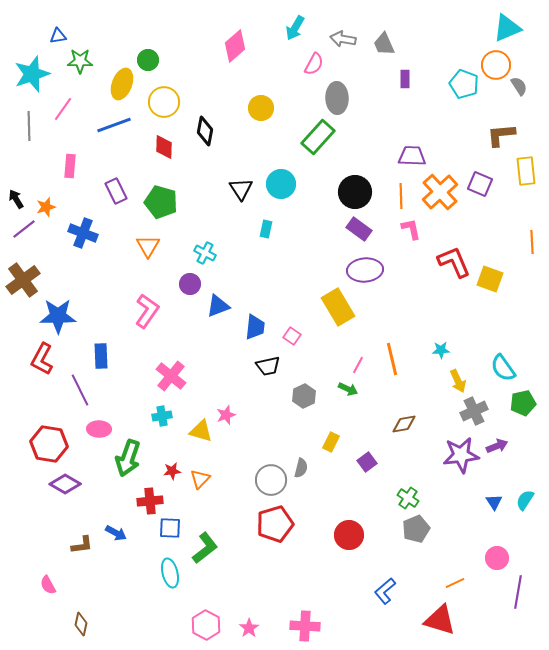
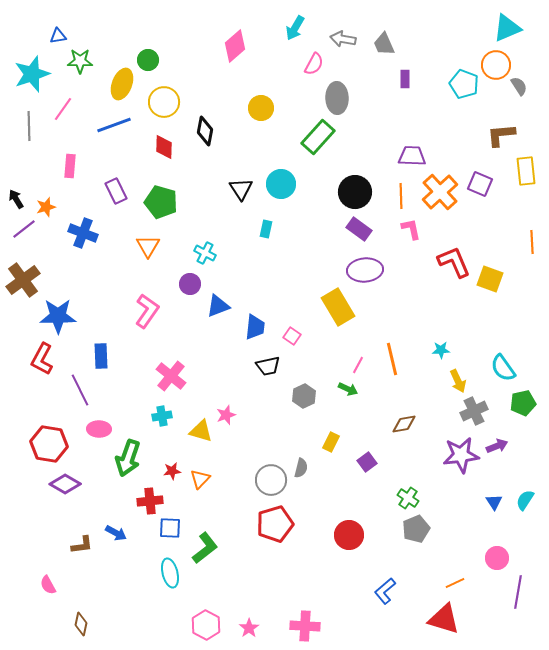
red triangle at (440, 620): moved 4 px right, 1 px up
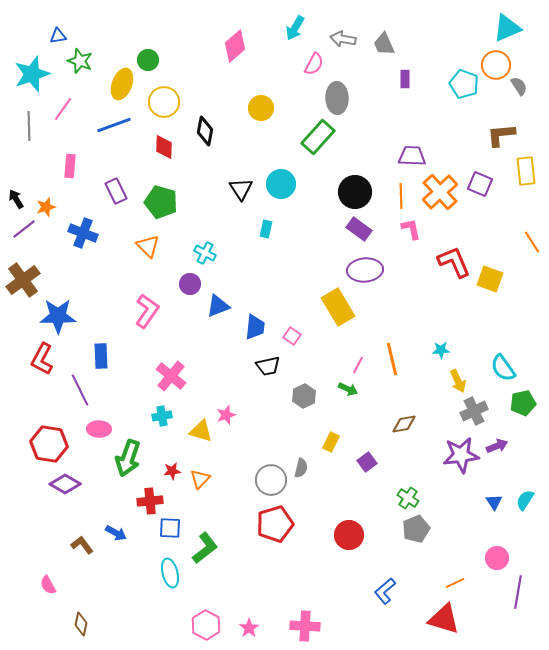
green star at (80, 61): rotated 20 degrees clockwise
orange line at (532, 242): rotated 30 degrees counterclockwise
orange triangle at (148, 246): rotated 15 degrees counterclockwise
brown L-shape at (82, 545): rotated 120 degrees counterclockwise
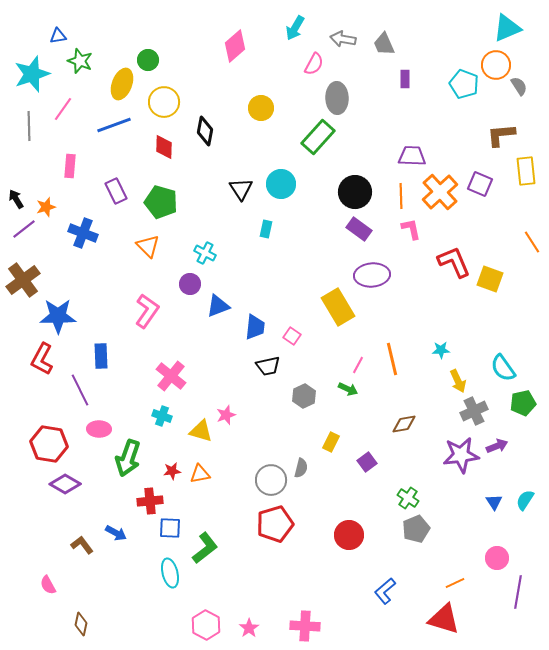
purple ellipse at (365, 270): moved 7 px right, 5 px down
cyan cross at (162, 416): rotated 30 degrees clockwise
orange triangle at (200, 479): moved 5 px up; rotated 35 degrees clockwise
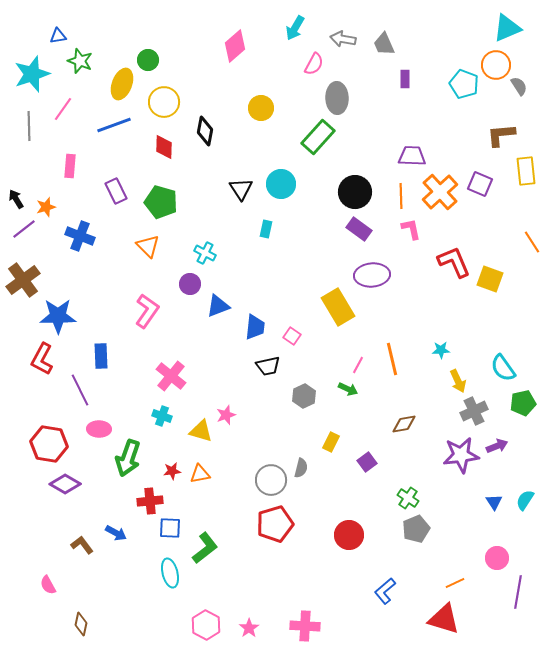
blue cross at (83, 233): moved 3 px left, 3 px down
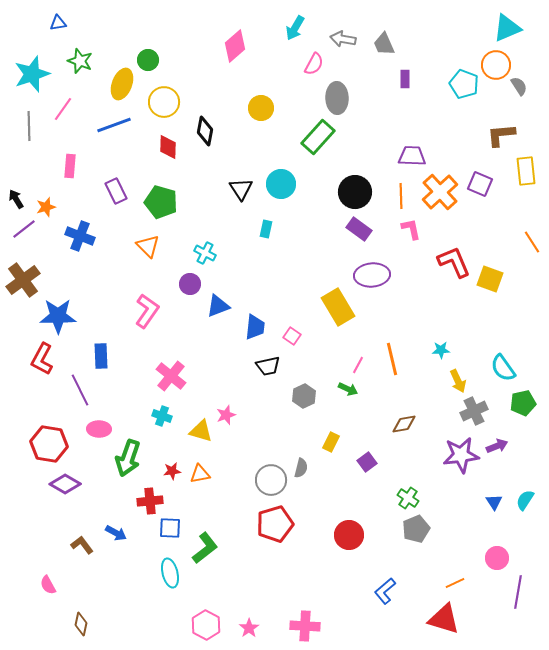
blue triangle at (58, 36): moved 13 px up
red diamond at (164, 147): moved 4 px right
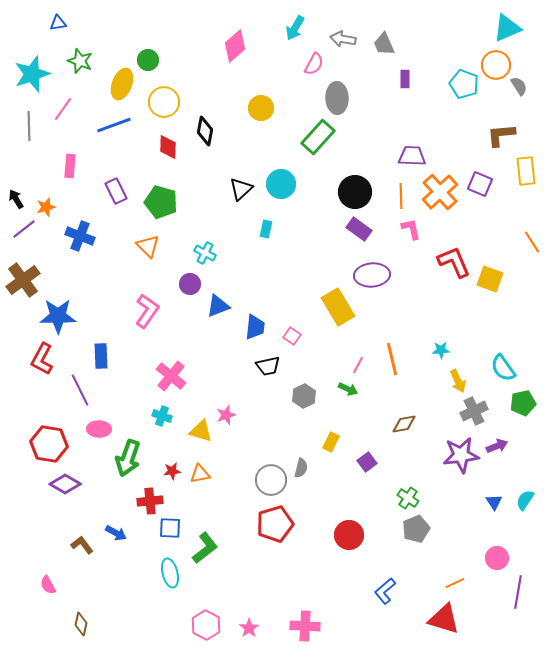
black triangle at (241, 189): rotated 20 degrees clockwise
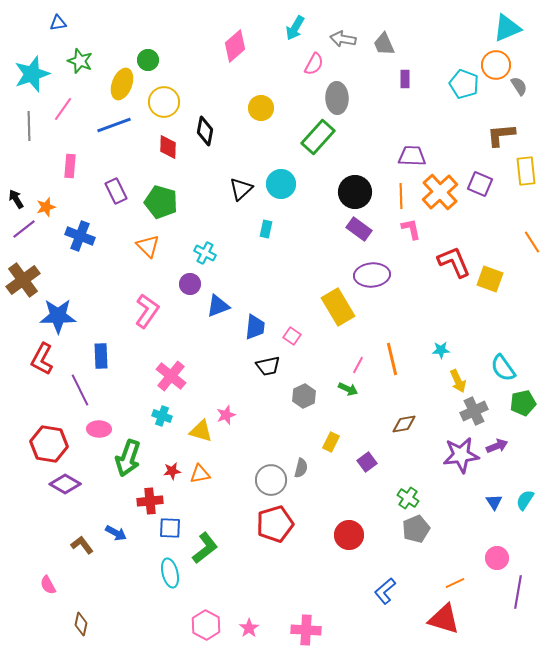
pink cross at (305, 626): moved 1 px right, 4 px down
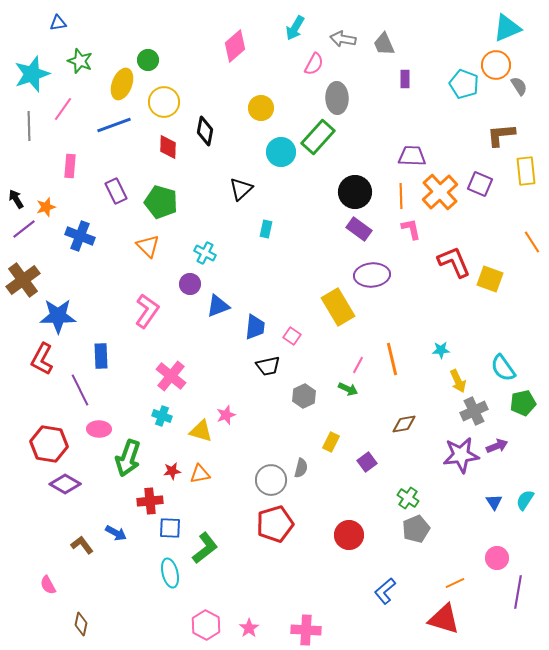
cyan circle at (281, 184): moved 32 px up
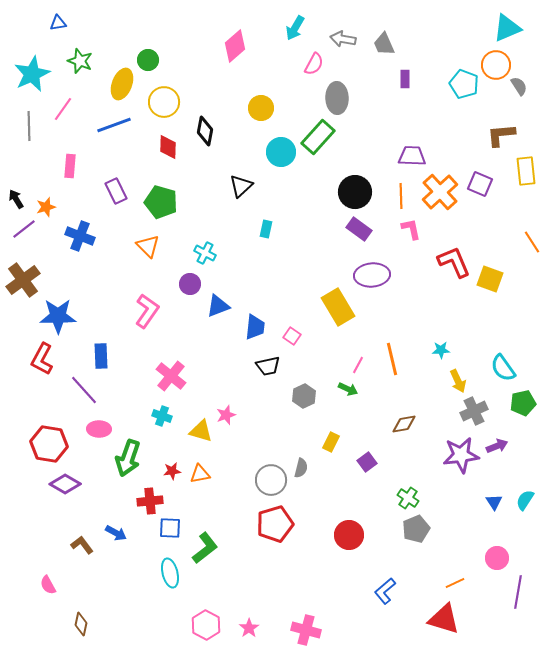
cyan star at (32, 74): rotated 6 degrees counterclockwise
black triangle at (241, 189): moved 3 px up
purple line at (80, 390): moved 4 px right; rotated 16 degrees counterclockwise
pink cross at (306, 630): rotated 12 degrees clockwise
